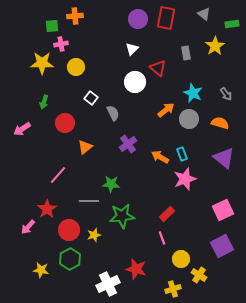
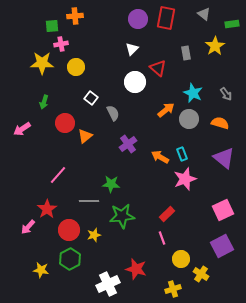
orange triangle at (85, 147): moved 11 px up
yellow cross at (199, 275): moved 2 px right, 1 px up
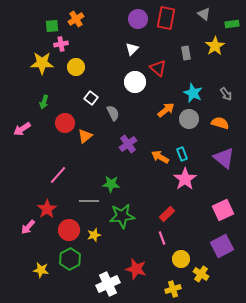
orange cross at (75, 16): moved 1 px right, 3 px down; rotated 28 degrees counterclockwise
pink star at (185, 179): rotated 15 degrees counterclockwise
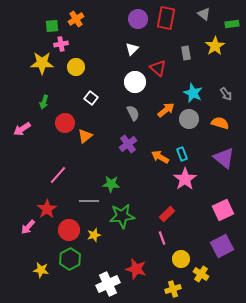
gray semicircle at (113, 113): moved 20 px right
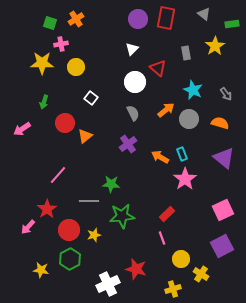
green square at (52, 26): moved 2 px left, 3 px up; rotated 24 degrees clockwise
cyan star at (193, 93): moved 3 px up
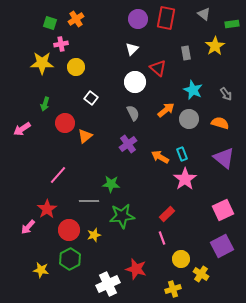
green arrow at (44, 102): moved 1 px right, 2 px down
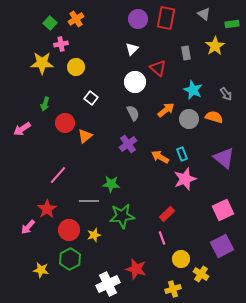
green square at (50, 23): rotated 24 degrees clockwise
orange semicircle at (220, 123): moved 6 px left, 6 px up
pink star at (185, 179): rotated 15 degrees clockwise
